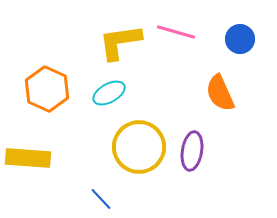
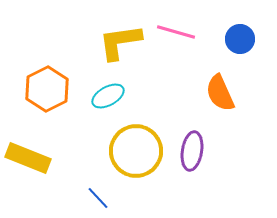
orange hexagon: rotated 9 degrees clockwise
cyan ellipse: moved 1 px left, 3 px down
yellow circle: moved 3 px left, 4 px down
yellow rectangle: rotated 18 degrees clockwise
blue line: moved 3 px left, 1 px up
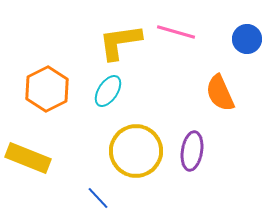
blue circle: moved 7 px right
cyan ellipse: moved 5 px up; rotated 28 degrees counterclockwise
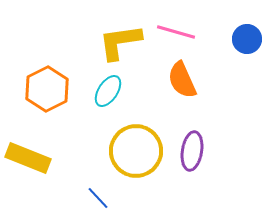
orange semicircle: moved 38 px left, 13 px up
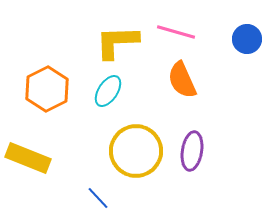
yellow L-shape: moved 3 px left; rotated 6 degrees clockwise
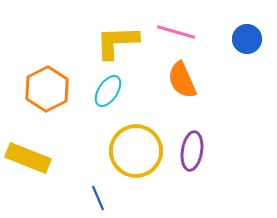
blue line: rotated 20 degrees clockwise
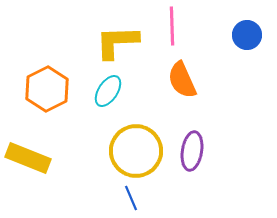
pink line: moved 4 px left, 6 px up; rotated 72 degrees clockwise
blue circle: moved 4 px up
blue line: moved 33 px right
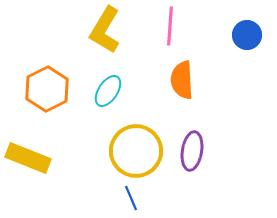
pink line: moved 2 px left; rotated 6 degrees clockwise
yellow L-shape: moved 12 px left, 12 px up; rotated 57 degrees counterclockwise
orange semicircle: rotated 21 degrees clockwise
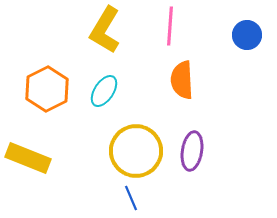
cyan ellipse: moved 4 px left
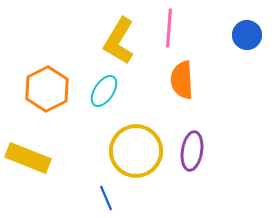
pink line: moved 1 px left, 2 px down
yellow L-shape: moved 14 px right, 11 px down
blue line: moved 25 px left
